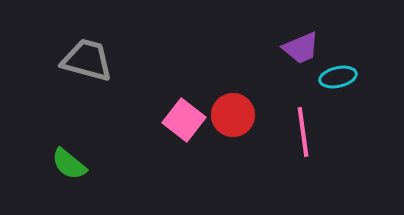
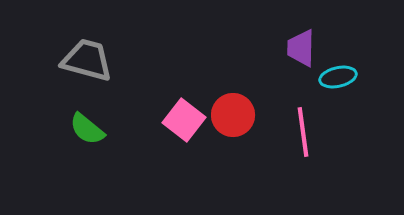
purple trapezoid: rotated 114 degrees clockwise
green semicircle: moved 18 px right, 35 px up
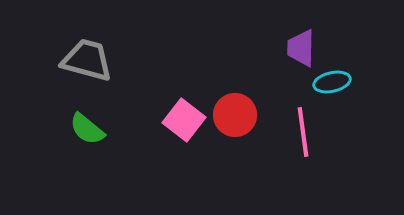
cyan ellipse: moved 6 px left, 5 px down
red circle: moved 2 px right
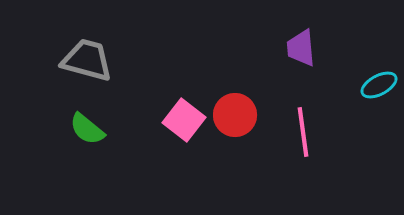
purple trapezoid: rotated 6 degrees counterclockwise
cyan ellipse: moved 47 px right, 3 px down; rotated 15 degrees counterclockwise
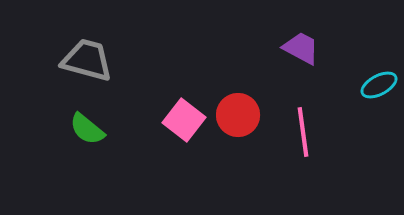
purple trapezoid: rotated 123 degrees clockwise
red circle: moved 3 px right
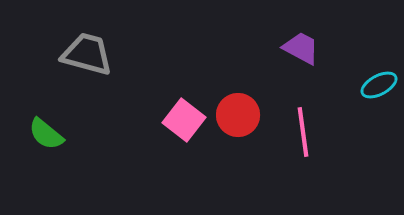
gray trapezoid: moved 6 px up
green semicircle: moved 41 px left, 5 px down
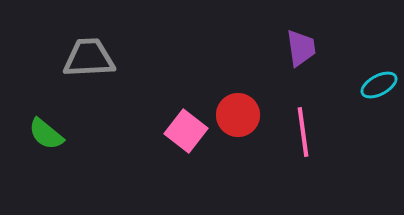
purple trapezoid: rotated 54 degrees clockwise
gray trapezoid: moved 2 px right, 4 px down; rotated 18 degrees counterclockwise
pink square: moved 2 px right, 11 px down
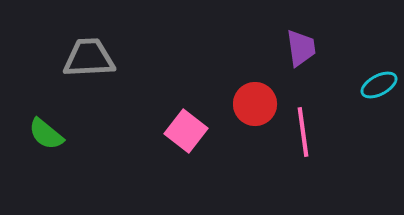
red circle: moved 17 px right, 11 px up
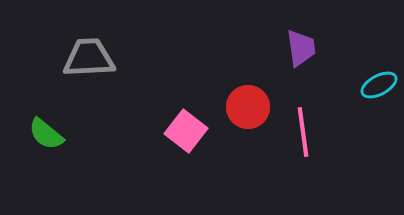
red circle: moved 7 px left, 3 px down
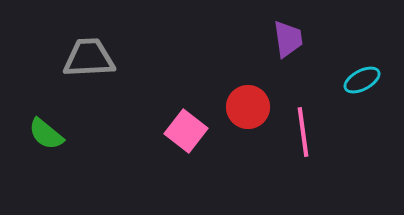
purple trapezoid: moved 13 px left, 9 px up
cyan ellipse: moved 17 px left, 5 px up
